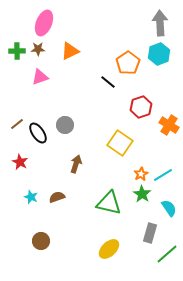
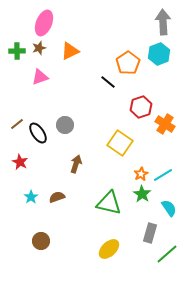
gray arrow: moved 3 px right, 1 px up
brown star: moved 1 px right, 1 px up; rotated 16 degrees counterclockwise
orange cross: moved 4 px left, 1 px up
cyan star: rotated 16 degrees clockwise
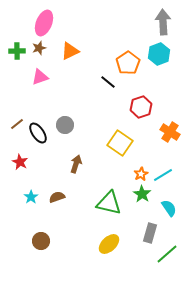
orange cross: moved 5 px right, 8 px down
yellow ellipse: moved 5 px up
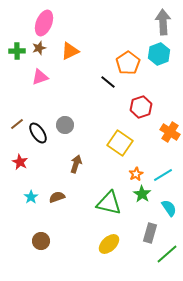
orange star: moved 5 px left
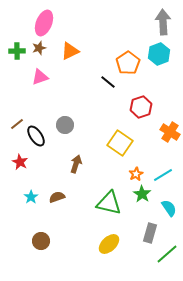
black ellipse: moved 2 px left, 3 px down
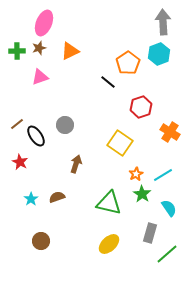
cyan star: moved 2 px down
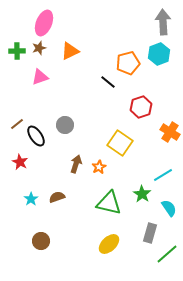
orange pentagon: rotated 20 degrees clockwise
orange star: moved 37 px left, 7 px up
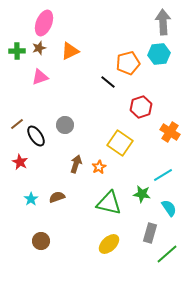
cyan hexagon: rotated 15 degrees clockwise
green star: rotated 24 degrees counterclockwise
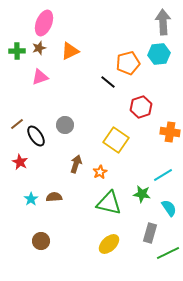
orange cross: rotated 24 degrees counterclockwise
yellow square: moved 4 px left, 3 px up
orange star: moved 1 px right, 5 px down
brown semicircle: moved 3 px left; rotated 14 degrees clockwise
green line: moved 1 px right, 1 px up; rotated 15 degrees clockwise
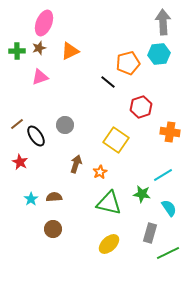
brown circle: moved 12 px right, 12 px up
